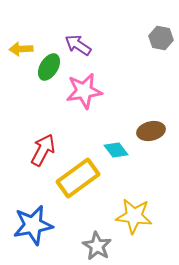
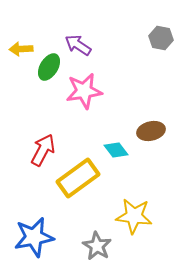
blue star: moved 1 px right, 12 px down
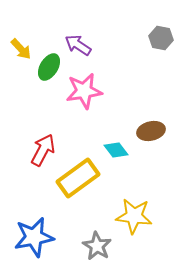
yellow arrow: rotated 130 degrees counterclockwise
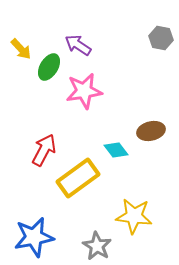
red arrow: moved 1 px right
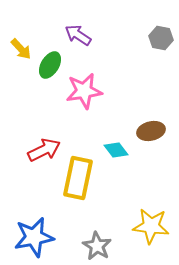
purple arrow: moved 10 px up
green ellipse: moved 1 px right, 2 px up
red arrow: rotated 36 degrees clockwise
yellow rectangle: rotated 42 degrees counterclockwise
yellow star: moved 17 px right, 10 px down
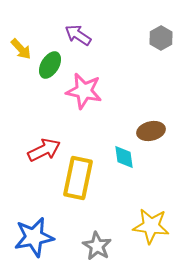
gray hexagon: rotated 20 degrees clockwise
pink star: rotated 21 degrees clockwise
cyan diamond: moved 8 px right, 7 px down; rotated 30 degrees clockwise
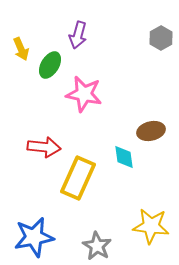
purple arrow: rotated 108 degrees counterclockwise
yellow arrow: rotated 20 degrees clockwise
pink star: moved 3 px down
red arrow: moved 3 px up; rotated 32 degrees clockwise
yellow rectangle: rotated 12 degrees clockwise
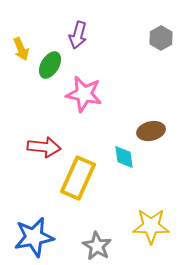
yellow star: rotated 6 degrees counterclockwise
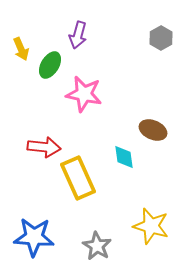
brown ellipse: moved 2 px right, 1 px up; rotated 36 degrees clockwise
yellow rectangle: rotated 48 degrees counterclockwise
yellow star: rotated 15 degrees clockwise
blue star: rotated 15 degrees clockwise
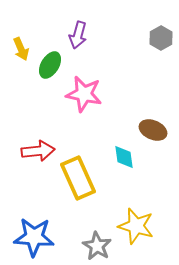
red arrow: moved 6 px left, 4 px down; rotated 12 degrees counterclockwise
yellow star: moved 15 px left
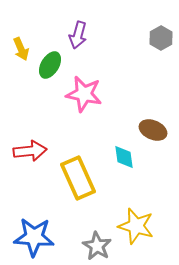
red arrow: moved 8 px left
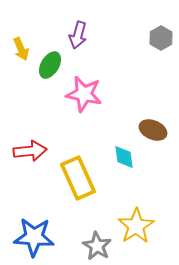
yellow star: rotated 24 degrees clockwise
